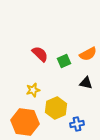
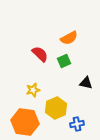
orange semicircle: moved 19 px left, 16 px up
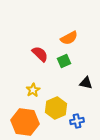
yellow star: rotated 16 degrees counterclockwise
blue cross: moved 3 px up
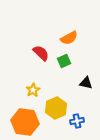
red semicircle: moved 1 px right, 1 px up
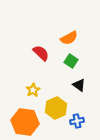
green square: moved 7 px right; rotated 32 degrees counterclockwise
black triangle: moved 7 px left, 2 px down; rotated 24 degrees clockwise
